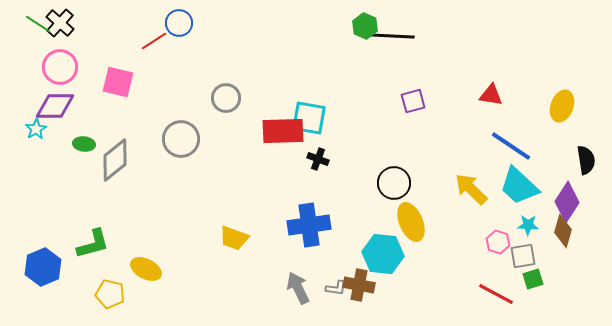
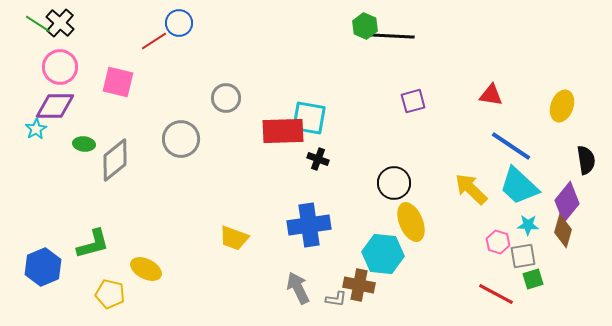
purple diamond at (567, 202): rotated 6 degrees clockwise
gray L-shape at (336, 288): moved 11 px down
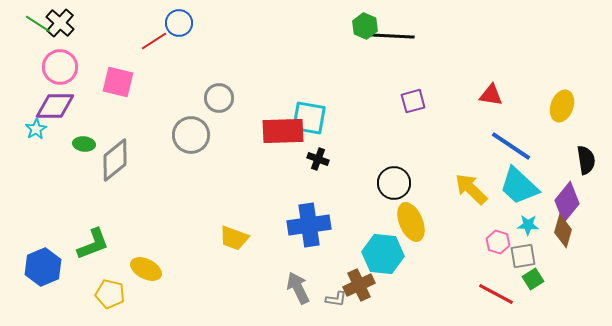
gray circle at (226, 98): moved 7 px left
gray circle at (181, 139): moved 10 px right, 4 px up
green L-shape at (93, 244): rotated 6 degrees counterclockwise
green square at (533, 279): rotated 15 degrees counterclockwise
brown cross at (359, 285): rotated 36 degrees counterclockwise
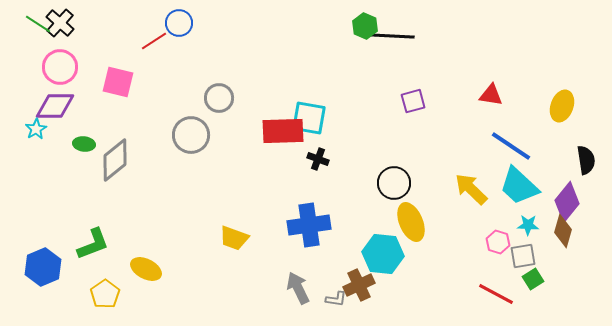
yellow pentagon at (110, 294): moved 5 px left; rotated 24 degrees clockwise
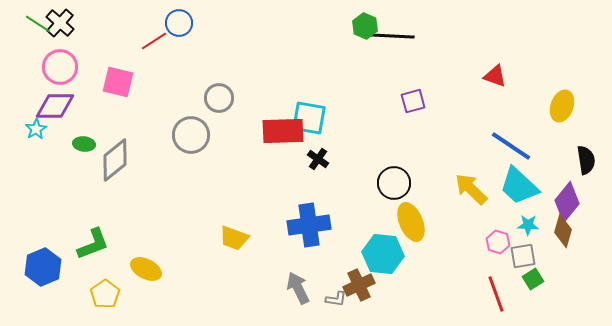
red triangle at (491, 95): moved 4 px right, 19 px up; rotated 10 degrees clockwise
black cross at (318, 159): rotated 15 degrees clockwise
red line at (496, 294): rotated 42 degrees clockwise
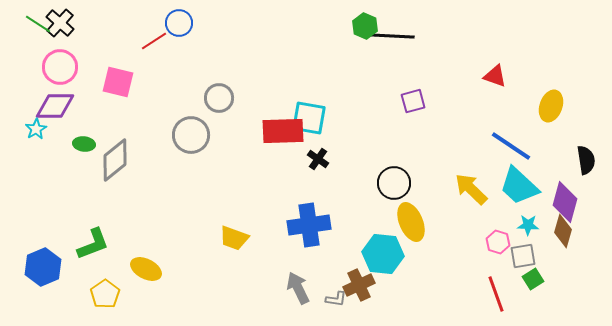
yellow ellipse at (562, 106): moved 11 px left
purple diamond at (567, 202): moved 2 px left; rotated 24 degrees counterclockwise
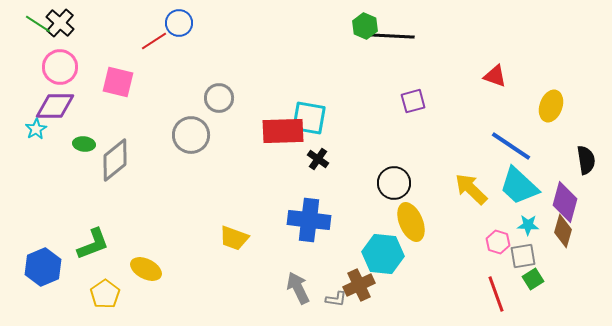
blue cross at (309, 225): moved 5 px up; rotated 15 degrees clockwise
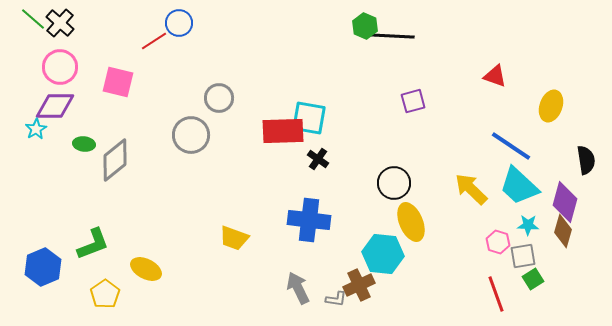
green line at (38, 24): moved 5 px left, 5 px up; rotated 8 degrees clockwise
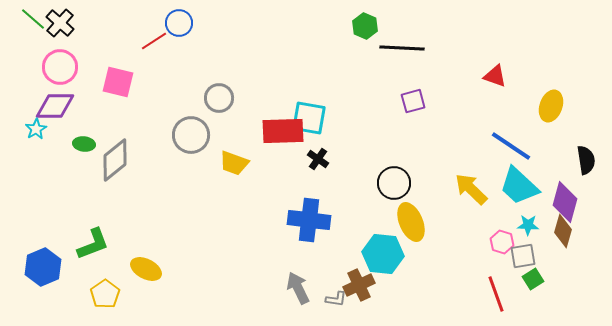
black line at (392, 36): moved 10 px right, 12 px down
yellow trapezoid at (234, 238): moved 75 px up
pink hexagon at (498, 242): moved 4 px right
